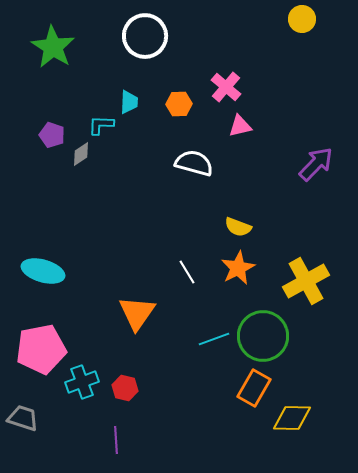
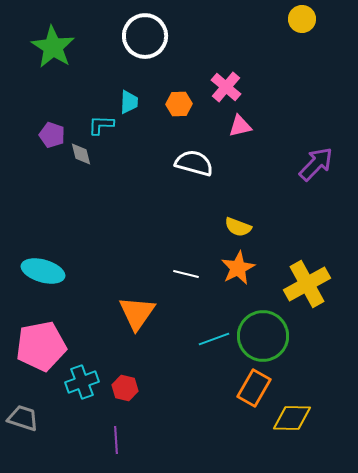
gray diamond: rotated 70 degrees counterclockwise
white line: moved 1 px left, 2 px down; rotated 45 degrees counterclockwise
yellow cross: moved 1 px right, 3 px down
pink pentagon: moved 3 px up
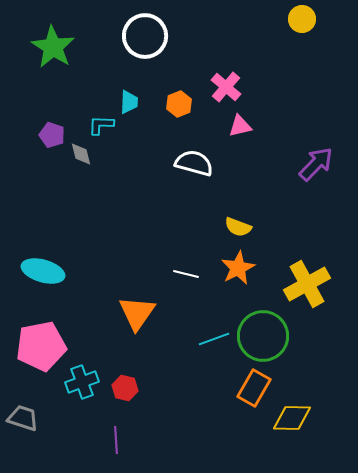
orange hexagon: rotated 20 degrees counterclockwise
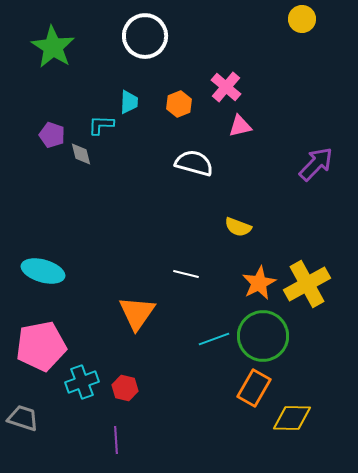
orange star: moved 21 px right, 15 px down
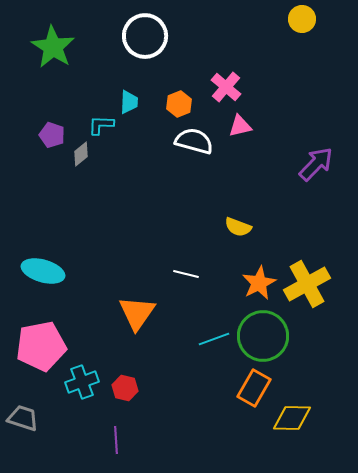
gray diamond: rotated 65 degrees clockwise
white semicircle: moved 22 px up
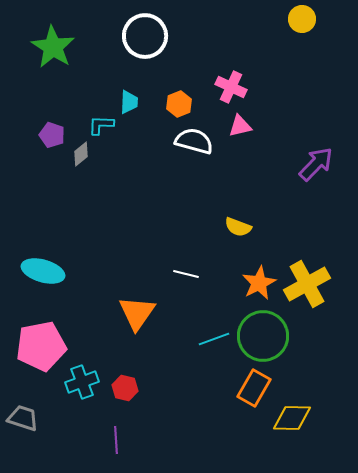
pink cross: moved 5 px right; rotated 16 degrees counterclockwise
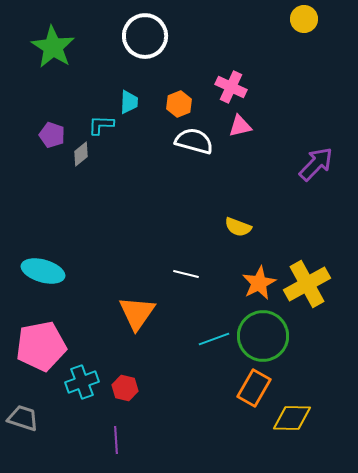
yellow circle: moved 2 px right
